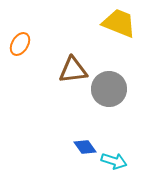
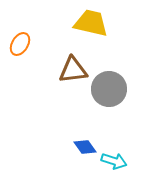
yellow trapezoid: moved 28 px left; rotated 9 degrees counterclockwise
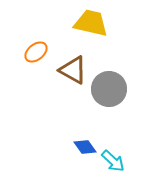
orange ellipse: moved 16 px right, 8 px down; rotated 20 degrees clockwise
brown triangle: rotated 36 degrees clockwise
cyan arrow: moved 1 px left; rotated 25 degrees clockwise
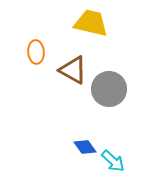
orange ellipse: rotated 55 degrees counterclockwise
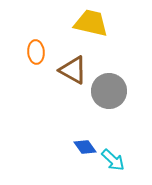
gray circle: moved 2 px down
cyan arrow: moved 1 px up
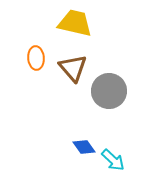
yellow trapezoid: moved 16 px left
orange ellipse: moved 6 px down
brown triangle: moved 2 px up; rotated 20 degrees clockwise
blue diamond: moved 1 px left
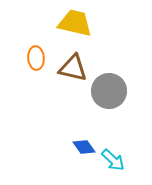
brown triangle: rotated 36 degrees counterclockwise
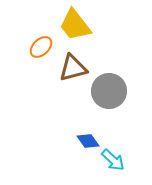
yellow trapezoid: moved 2 px down; rotated 141 degrees counterclockwise
orange ellipse: moved 5 px right, 11 px up; rotated 50 degrees clockwise
brown triangle: rotated 28 degrees counterclockwise
blue diamond: moved 4 px right, 6 px up
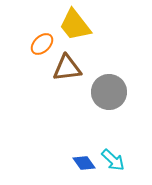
orange ellipse: moved 1 px right, 3 px up
brown triangle: moved 6 px left; rotated 8 degrees clockwise
gray circle: moved 1 px down
blue diamond: moved 4 px left, 22 px down
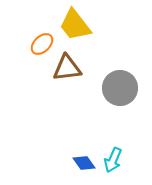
gray circle: moved 11 px right, 4 px up
cyan arrow: rotated 70 degrees clockwise
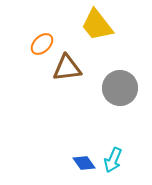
yellow trapezoid: moved 22 px right
